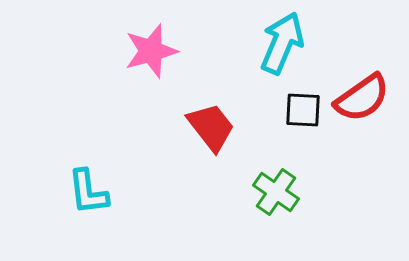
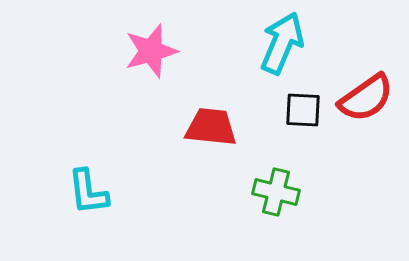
red semicircle: moved 4 px right
red trapezoid: rotated 46 degrees counterclockwise
green cross: rotated 21 degrees counterclockwise
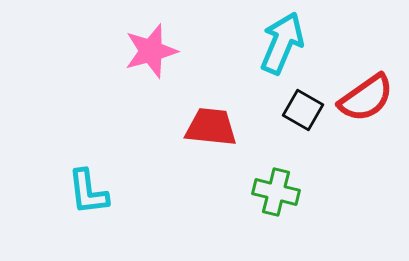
black square: rotated 27 degrees clockwise
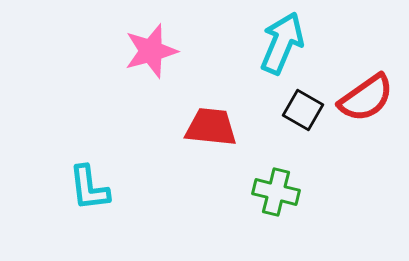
cyan L-shape: moved 1 px right, 4 px up
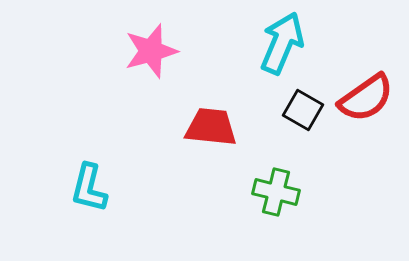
cyan L-shape: rotated 21 degrees clockwise
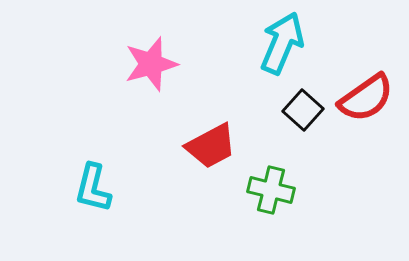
pink star: moved 13 px down
black square: rotated 12 degrees clockwise
red trapezoid: moved 19 px down; rotated 146 degrees clockwise
cyan L-shape: moved 4 px right
green cross: moved 5 px left, 2 px up
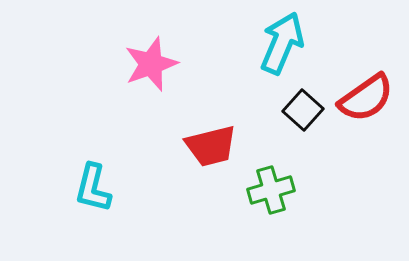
pink star: rotated 4 degrees counterclockwise
red trapezoid: rotated 14 degrees clockwise
green cross: rotated 30 degrees counterclockwise
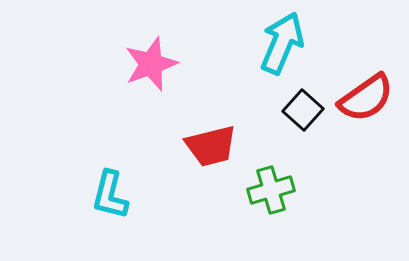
cyan L-shape: moved 17 px right, 7 px down
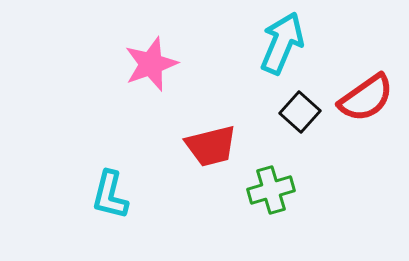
black square: moved 3 px left, 2 px down
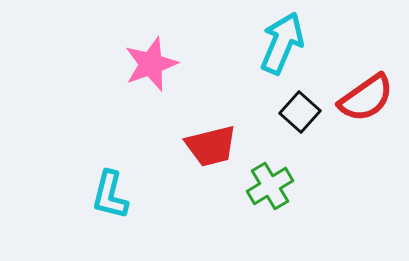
green cross: moved 1 px left, 4 px up; rotated 15 degrees counterclockwise
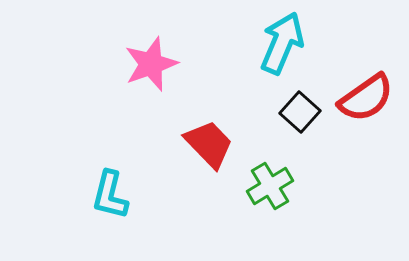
red trapezoid: moved 2 px left, 2 px up; rotated 120 degrees counterclockwise
